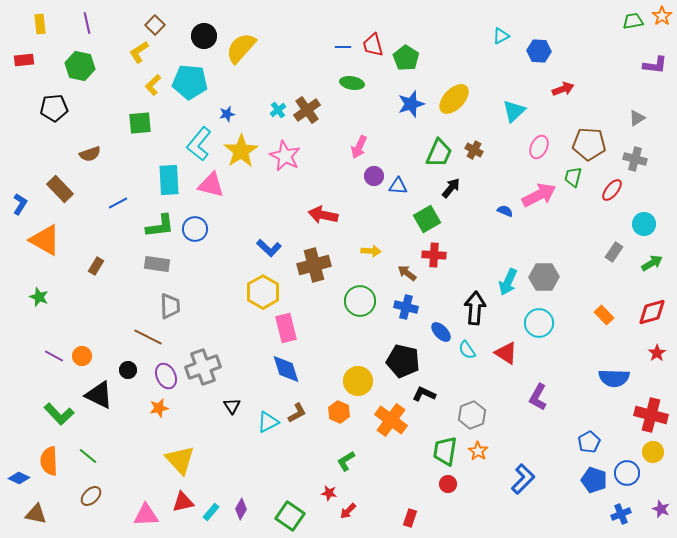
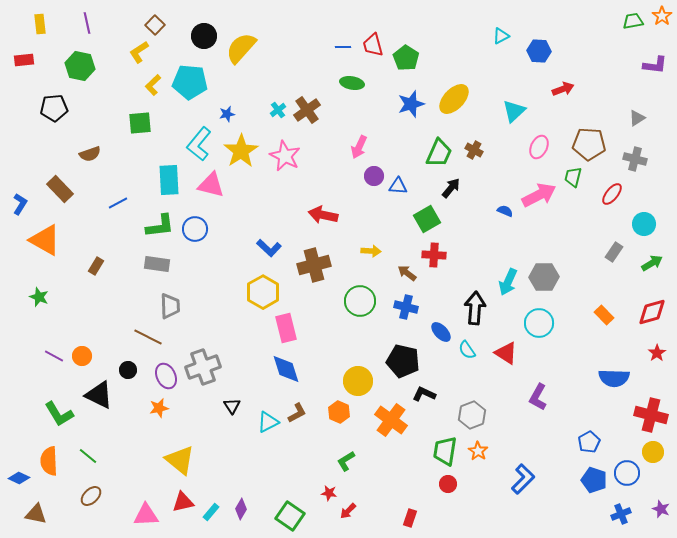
red ellipse at (612, 190): moved 4 px down
green L-shape at (59, 414): rotated 12 degrees clockwise
yellow triangle at (180, 460): rotated 8 degrees counterclockwise
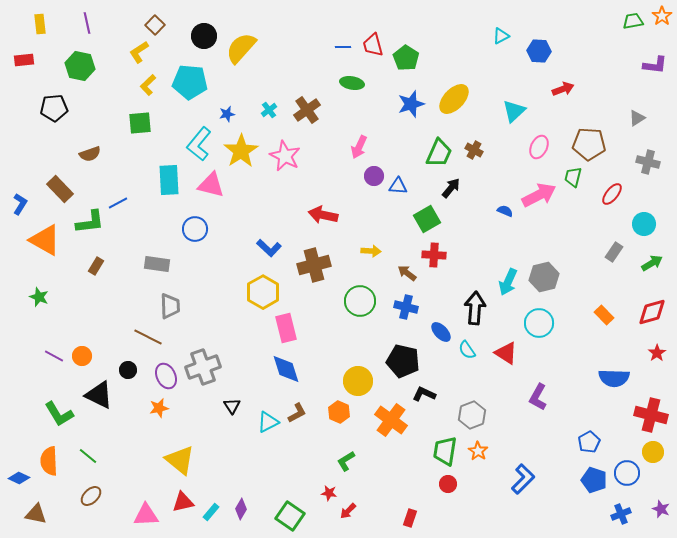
yellow L-shape at (153, 85): moved 5 px left
cyan cross at (278, 110): moved 9 px left
gray cross at (635, 159): moved 13 px right, 3 px down
green L-shape at (160, 226): moved 70 px left, 4 px up
gray hexagon at (544, 277): rotated 12 degrees counterclockwise
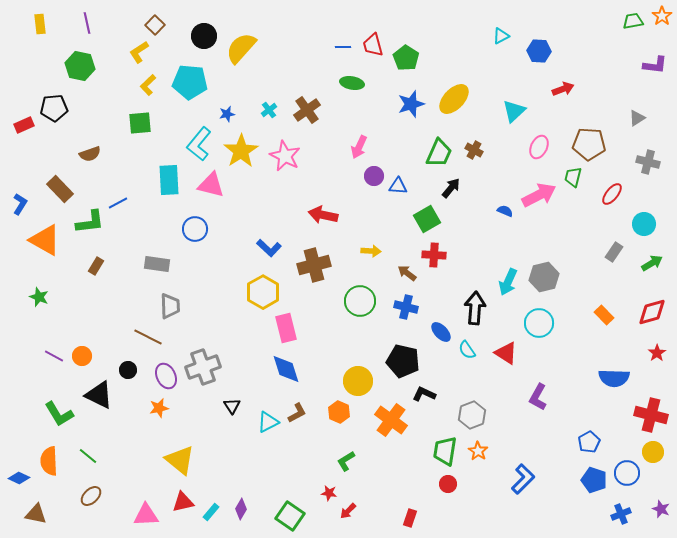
red rectangle at (24, 60): moved 65 px down; rotated 18 degrees counterclockwise
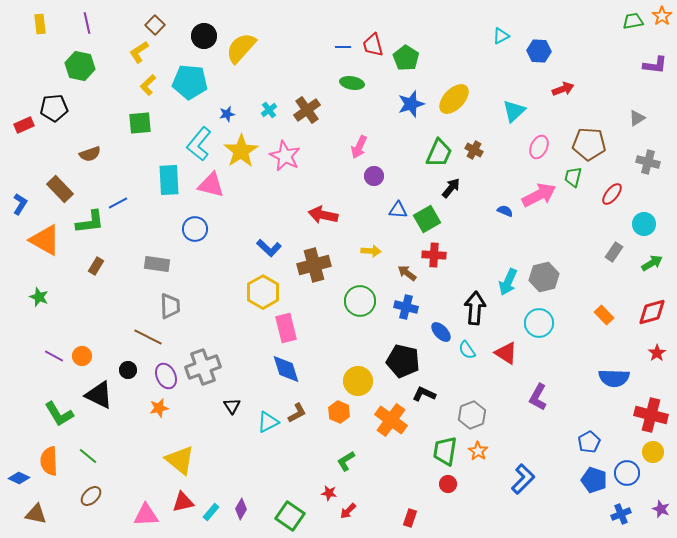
blue triangle at (398, 186): moved 24 px down
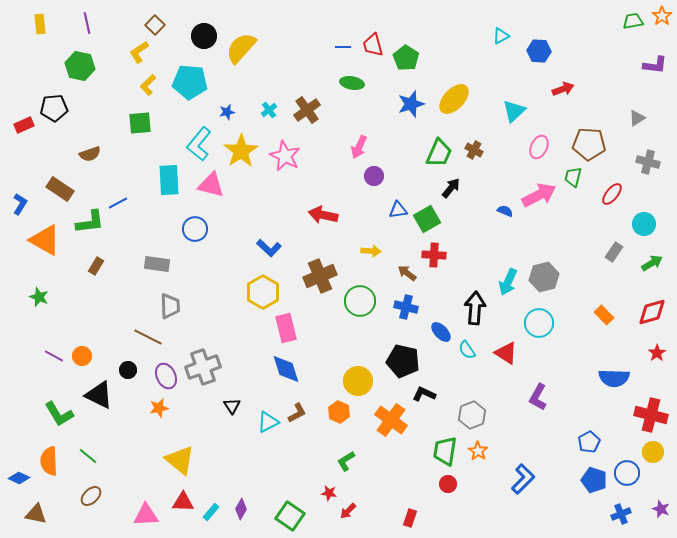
blue star at (227, 114): moved 2 px up
brown rectangle at (60, 189): rotated 12 degrees counterclockwise
blue triangle at (398, 210): rotated 12 degrees counterclockwise
brown cross at (314, 265): moved 6 px right, 11 px down; rotated 8 degrees counterclockwise
red triangle at (183, 502): rotated 15 degrees clockwise
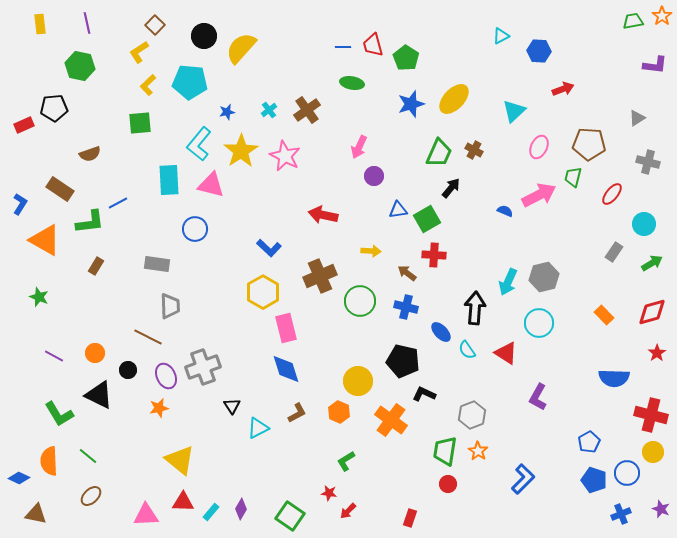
orange circle at (82, 356): moved 13 px right, 3 px up
cyan triangle at (268, 422): moved 10 px left, 6 px down
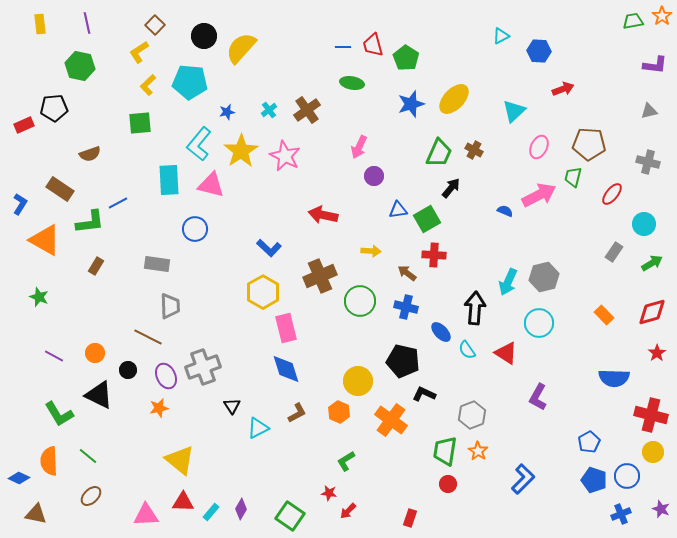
gray triangle at (637, 118): moved 12 px right, 7 px up; rotated 18 degrees clockwise
blue circle at (627, 473): moved 3 px down
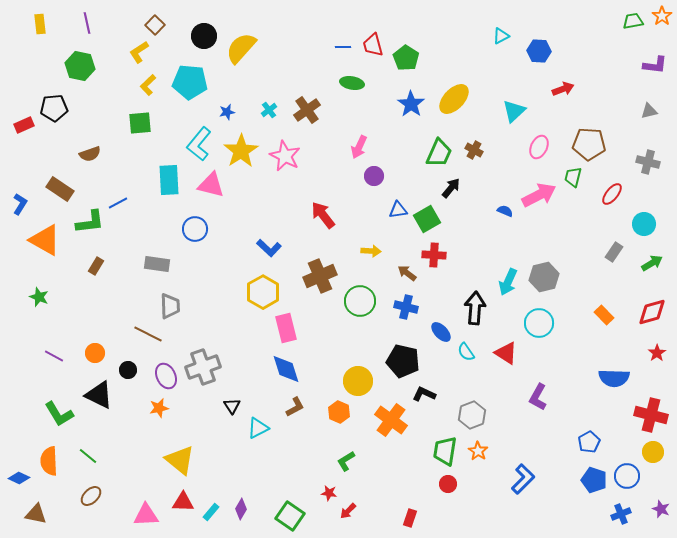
blue star at (411, 104): rotated 20 degrees counterclockwise
red arrow at (323, 215): rotated 40 degrees clockwise
brown line at (148, 337): moved 3 px up
cyan semicircle at (467, 350): moved 1 px left, 2 px down
brown L-shape at (297, 413): moved 2 px left, 6 px up
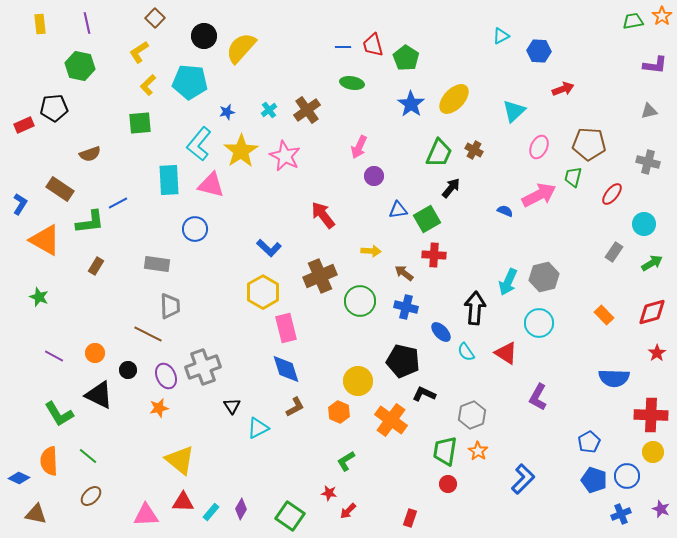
brown square at (155, 25): moved 7 px up
brown arrow at (407, 273): moved 3 px left
red cross at (651, 415): rotated 12 degrees counterclockwise
